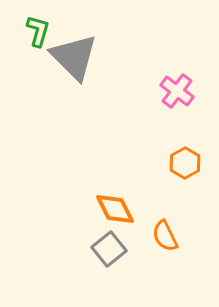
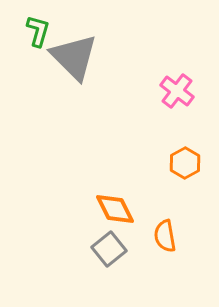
orange semicircle: rotated 16 degrees clockwise
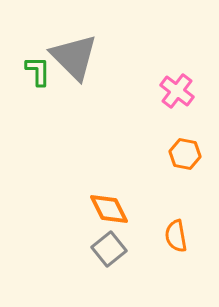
green L-shape: moved 40 px down; rotated 16 degrees counterclockwise
orange hexagon: moved 9 px up; rotated 20 degrees counterclockwise
orange diamond: moved 6 px left
orange semicircle: moved 11 px right
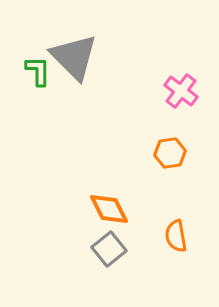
pink cross: moved 4 px right
orange hexagon: moved 15 px left, 1 px up; rotated 20 degrees counterclockwise
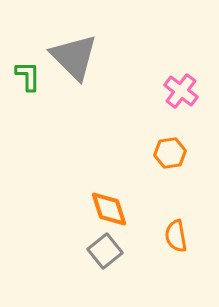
green L-shape: moved 10 px left, 5 px down
orange diamond: rotated 9 degrees clockwise
gray square: moved 4 px left, 2 px down
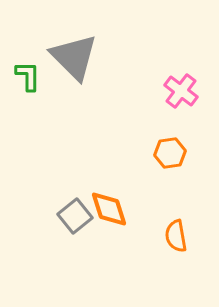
gray square: moved 30 px left, 35 px up
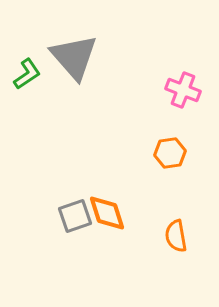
gray triangle: rotated 4 degrees clockwise
green L-shape: moved 1 px left, 2 px up; rotated 56 degrees clockwise
pink cross: moved 2 px right, 1 px up; rotated 16 degrees counterclockwise
orange diamond: moved 2 px left, 4 px down
gray square: rotated 20 degrees clockwise
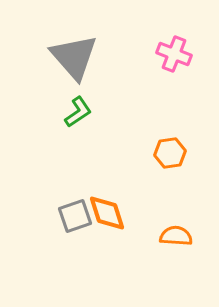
green L-shape: moved 51 px right, 38 px down
pink cross: moved 9 px left, 36 px up
orange semicircle: rotated 104 degrees clockwise
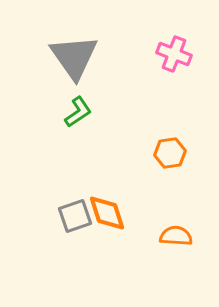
gray triangle: rotated 6 degrees clockwise
